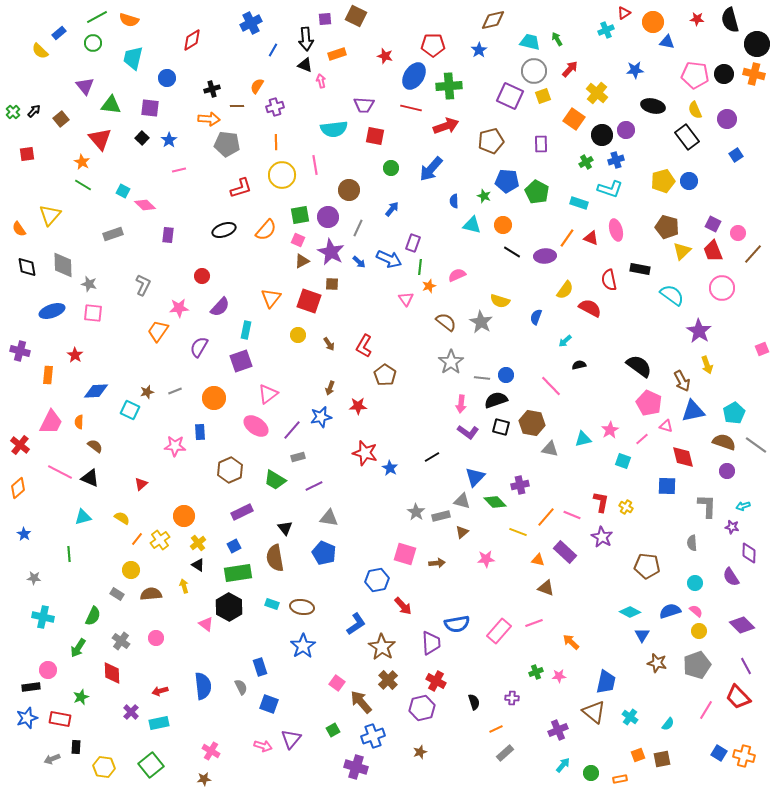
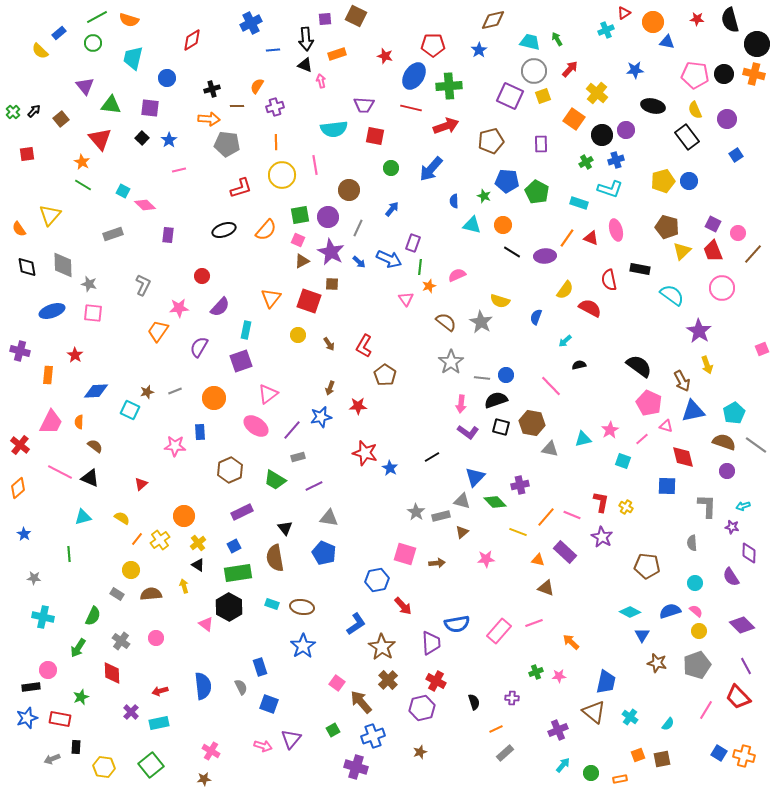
blue line at (273, 50): rotated 56 degrees clockwise
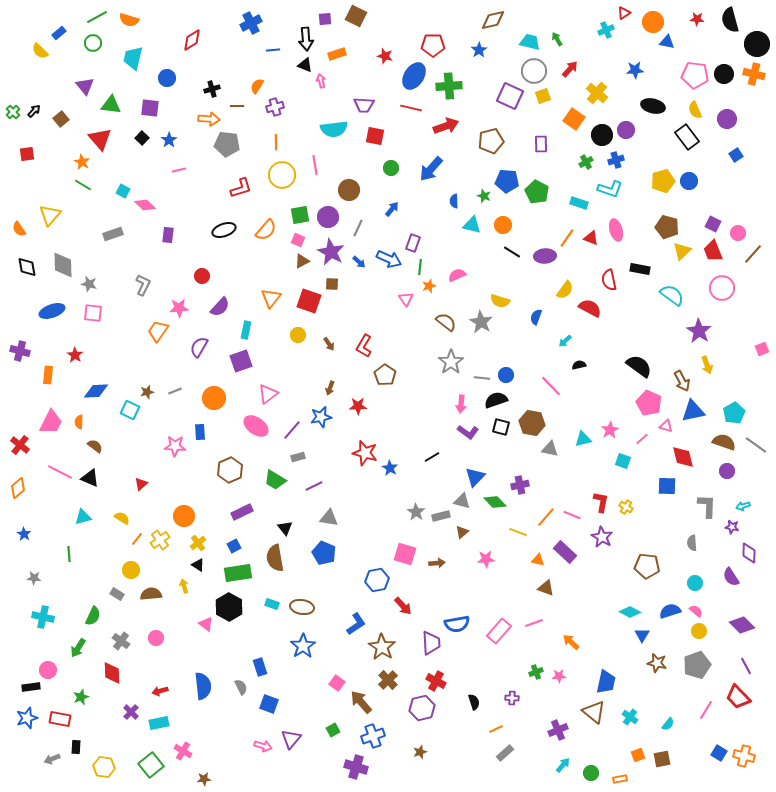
pink cross at (211, 751): moved 28 px left
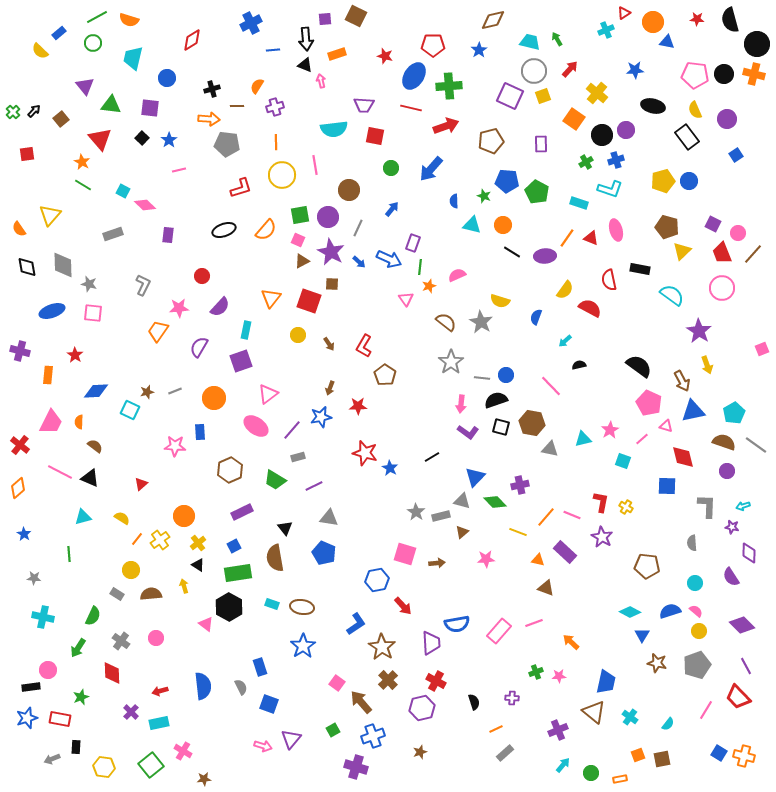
red trapezoid at (713, 251): moved 9 px right, 2 px down
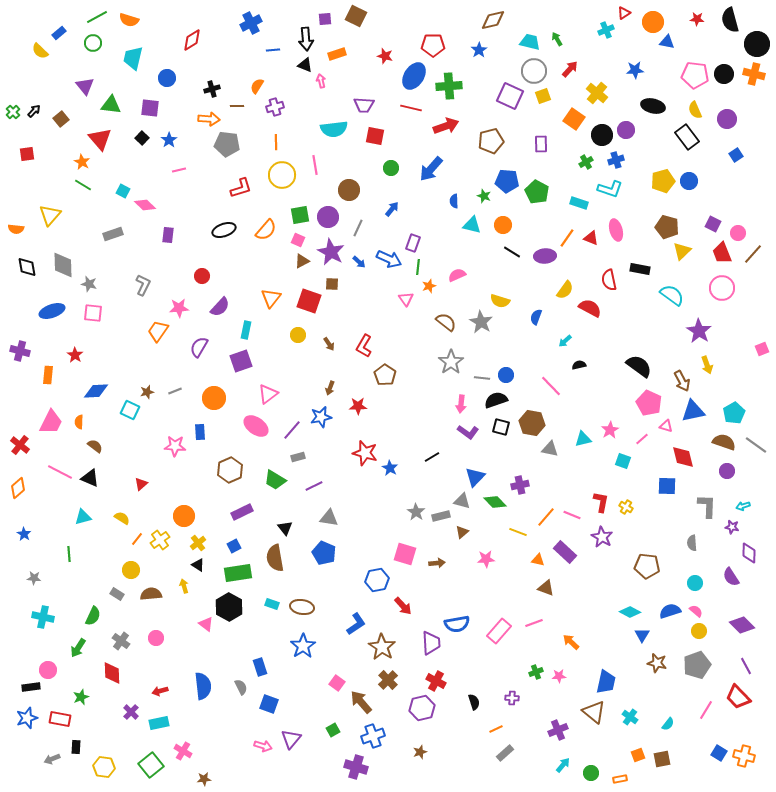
orange semicircle at (19, 229): moved 3 px left; rotated 49 degrees counterclockwise
green line at (420, 267): moved 2 px left
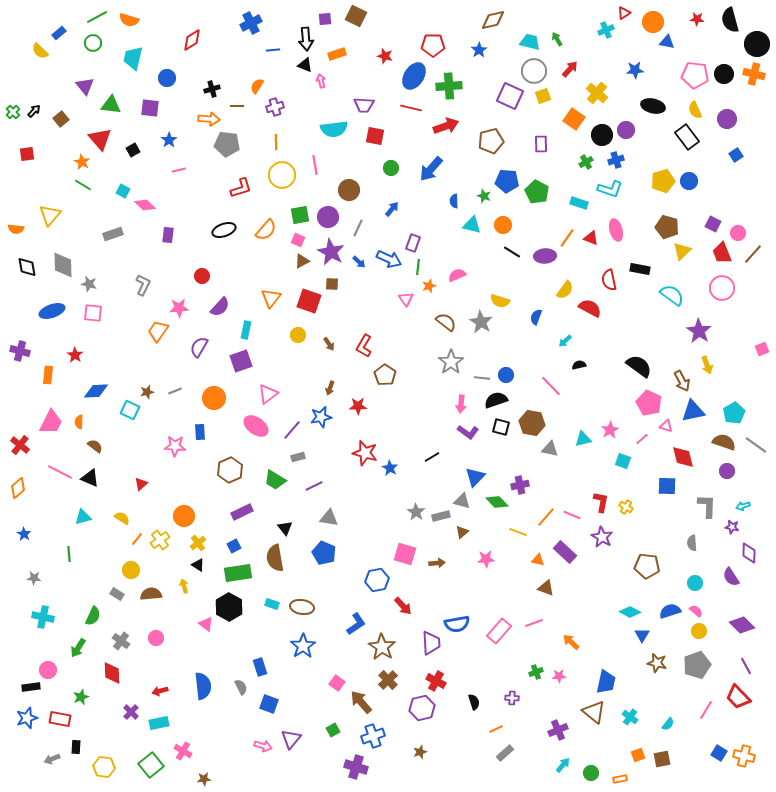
black square at (142, 138): moved 9 px left, 12 px down; rotated 16 degrees clockwise
green diamond at (495, 502): moved 2 px right
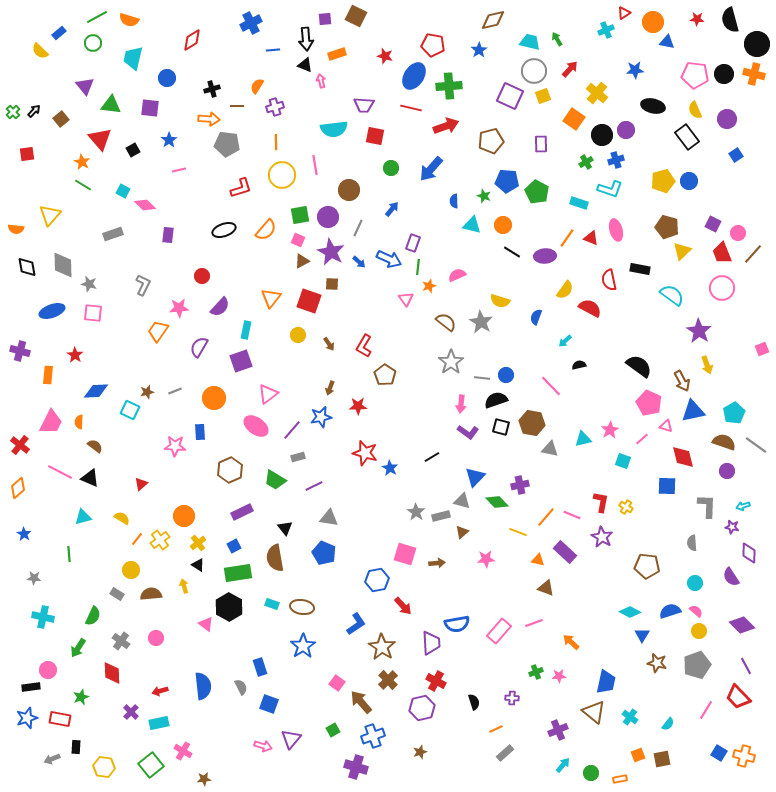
red pentagon at (433, 45): rotated 10 degrees clockwise
